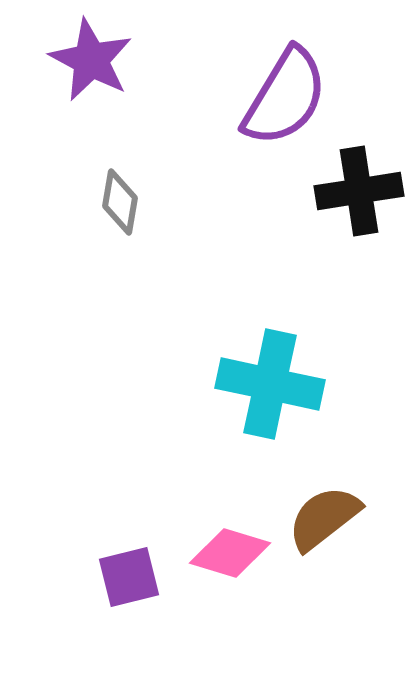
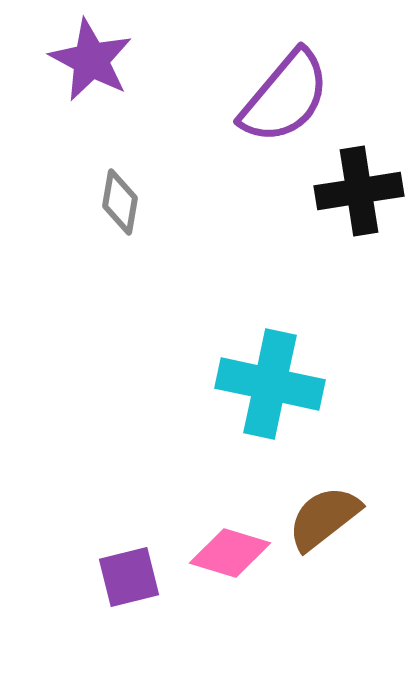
purple semicircle: rotated 9 degrees clockwise
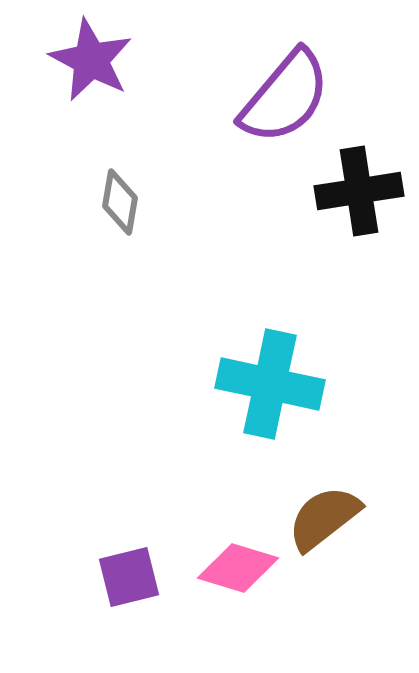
pink diamond: moved 8 px right, 15 px down
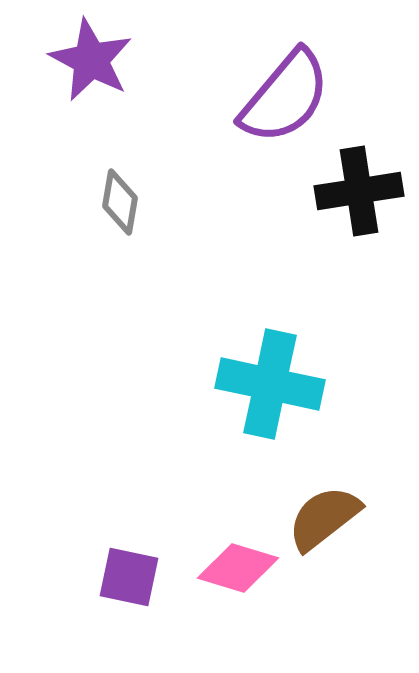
purple square: rotated 26 degrees clockwise
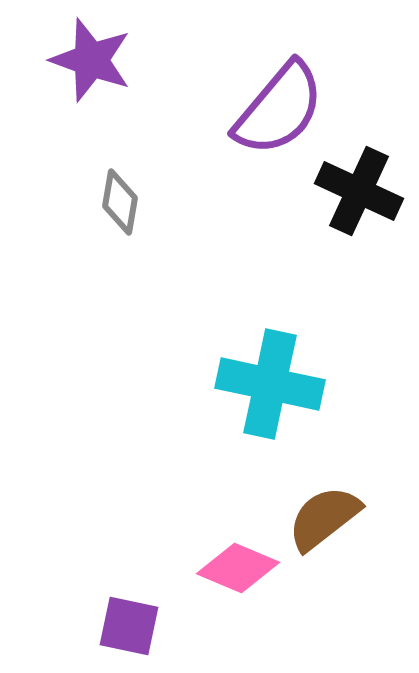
purple star: rotated 8 degrees counterclockwise
purple semicircle: moved 6 px left, 12 px down
black cross: rotated 34 degrees clockwise
pink diamond: rotated 6 degrees clockwise
purple square: moved 49 px down
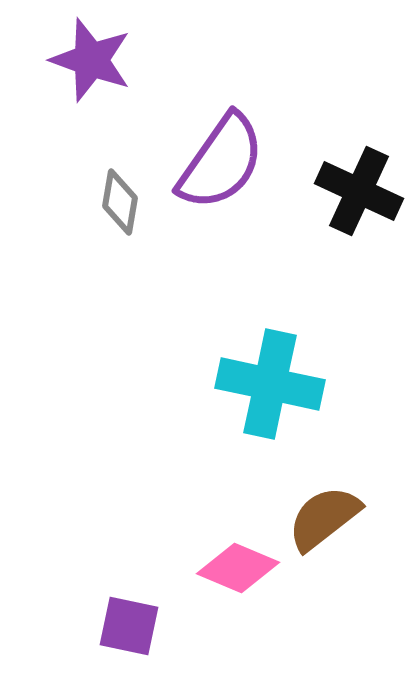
purple semicircle: moved 58 px left, 53 px down; rotated 5 degrees counterclockwise
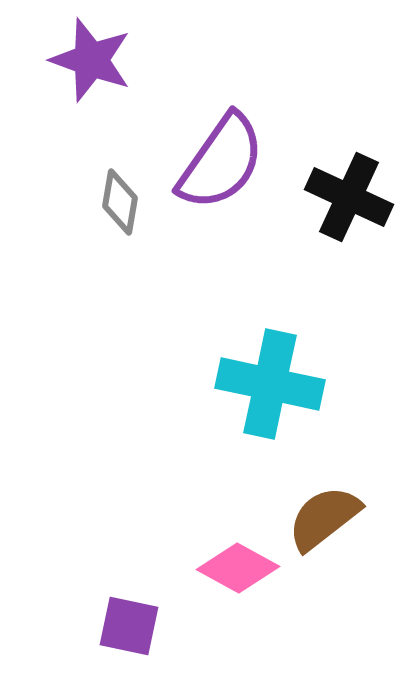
black cross: moved 10 px left, 6 px down
pink diamond: rotated 6 degrees clockwise
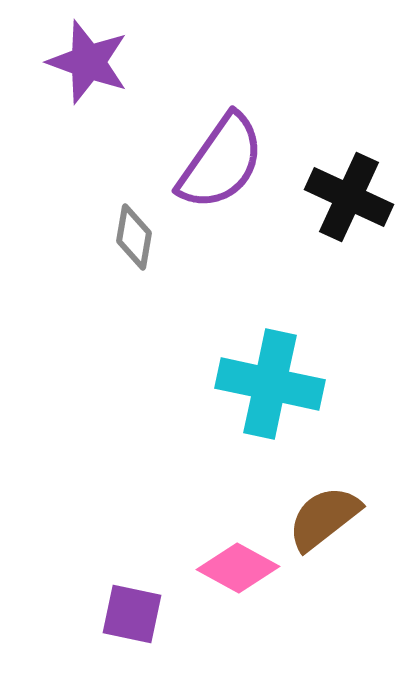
purple star: moved 3 px left, 2 px down
gray diamond: moved 14 px right, 35 px down
purple square: moved 3 px right, 12 px up
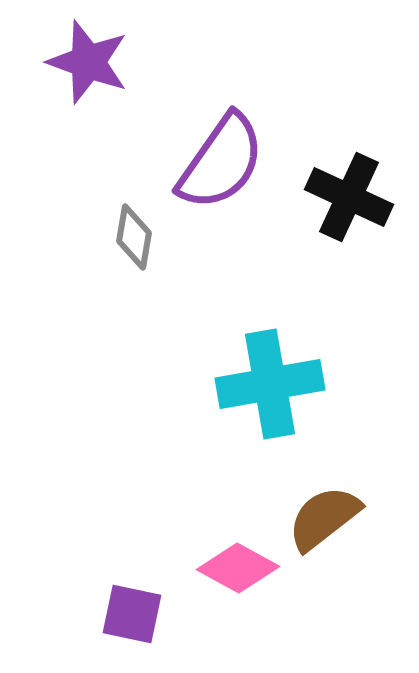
cyan cross: rotated 22 degrees counterclockwise
